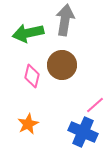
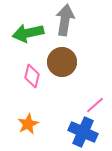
brown circle: moved 3 px up
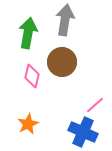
green arrow: rotated 112 degrees clockwise
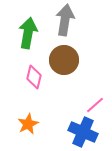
brown circle: moved 2 px right, 2 px up
pink diamond: moved 2 px right, 1 px down
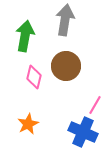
green arrow: moved 3 px left, 3 px down
brown circle: moved 2 px right, 6 px down
pink line: rotated 18 degrees counterclockwise
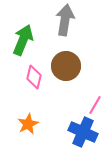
green arrow: moved 2 px left, 4 px down; rotated 12 degrees clockwise
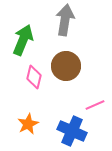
pink line: rotated 36 degrees clockwise
blue cross: moved 11 px left, 1 px up
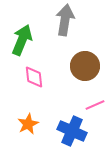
green arrow: moved 1 px left
brown circle: moved 19 px right
pink diamond: rotated 20 degrees counterclockwise
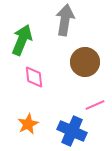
brown circle: moved 4 px up
